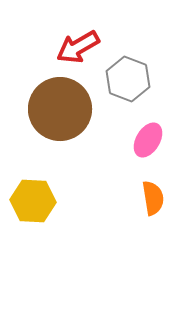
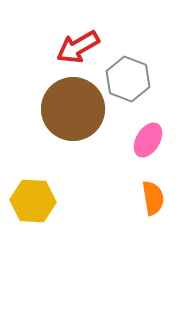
brown circle: moved 13 px right
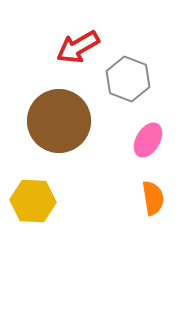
brown circle: moved 14 px left, 12 px down
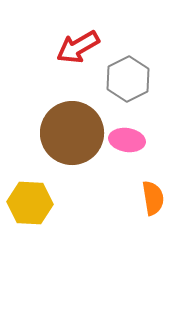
gray hexagon: rotated 12 degrees clockwise
brown circle: moved 13 px right, 12 px down
pink ellipse: moved 21 px left; rotated 68 degrees clockwise
yellow hexagon: moved 3 px left, 2 px down
